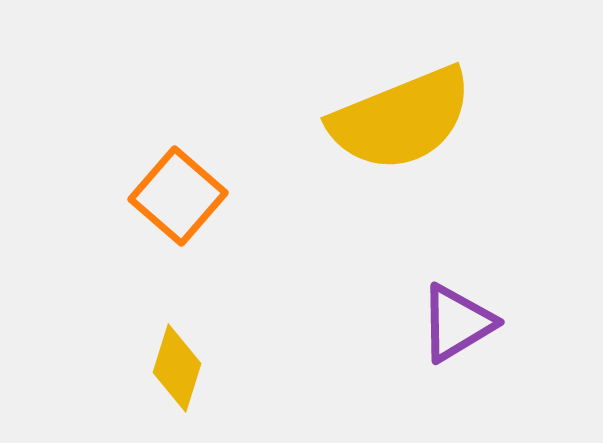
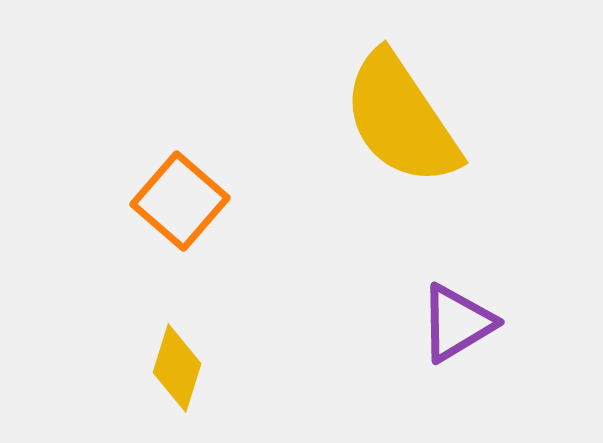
yellow semicircle: rotated 78 degrees clockwise
orange square: moved 2 px right, 5 px down
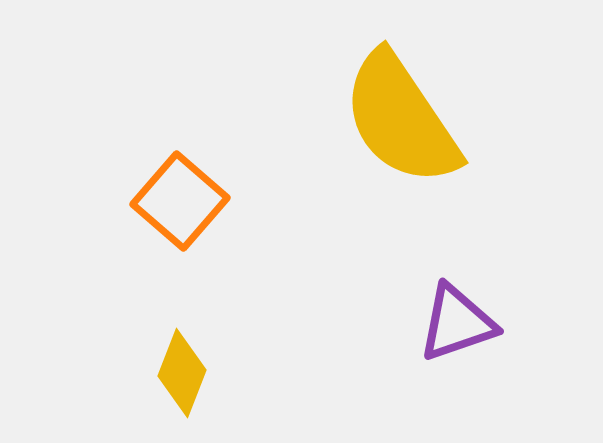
purple triangle: rotated 12 degrees clockwise
yellow diamond: moved 5 px right, 5 px down; rotated 4 degrees clockwise
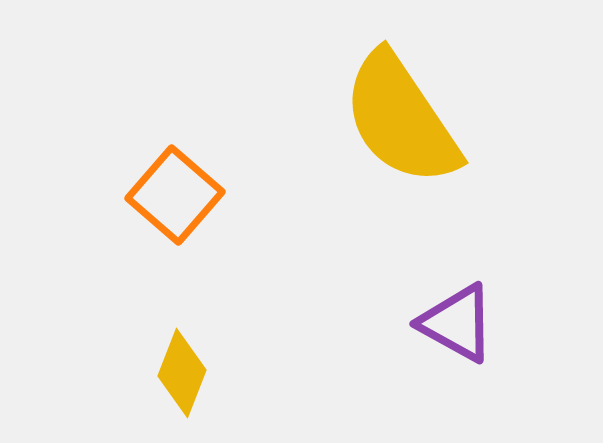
orange square: moved 5 px left, 6 px up
purple triangle: rotated 48 degrees clockwise
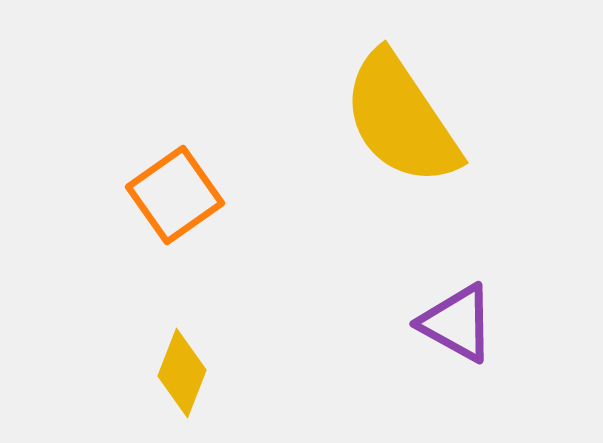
orange square: rotated 14 degrees clockwise
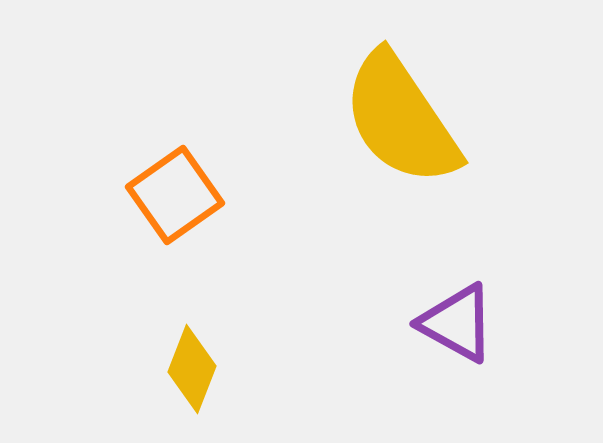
yellow diamond: moved 10 px right, 4 px up
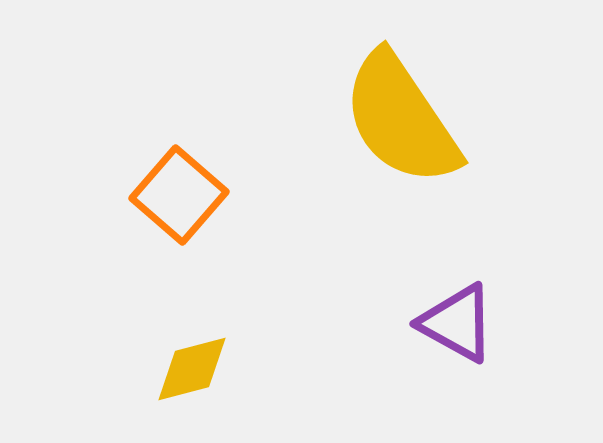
orange square: moved 4 px right; rotated 14 degrees counterclockwise
yellow diamond: rotated 54 degrees clockwise
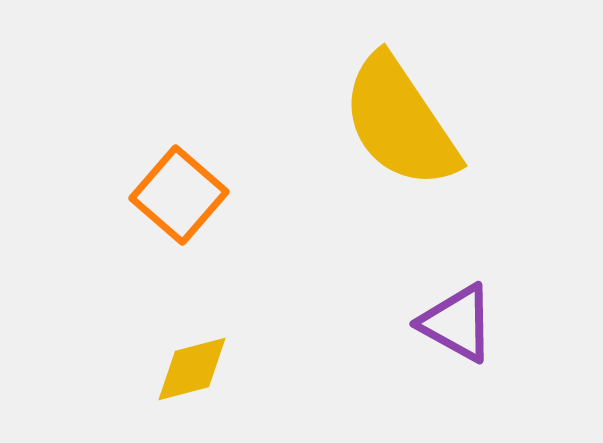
yellow semicircle: moved 1 px left, 3 px down
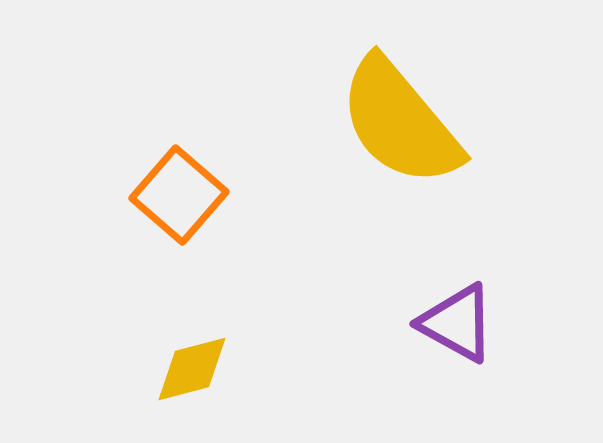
yellow semicircle: rotated 6 degrees counterclockwise
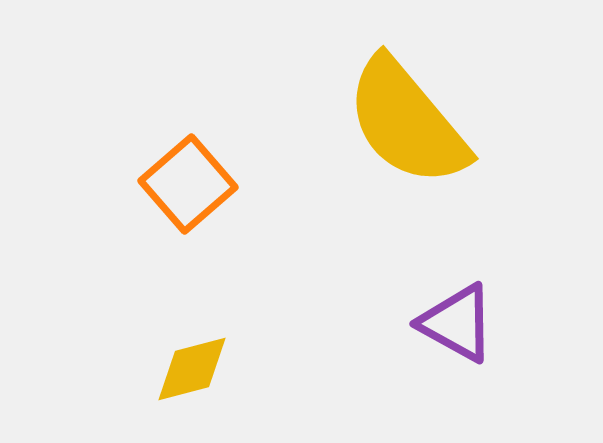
yellow semicircle: moved 7 px right
orange square: moved 9 px right, 11 px up; rotated 8 degrees clockwise
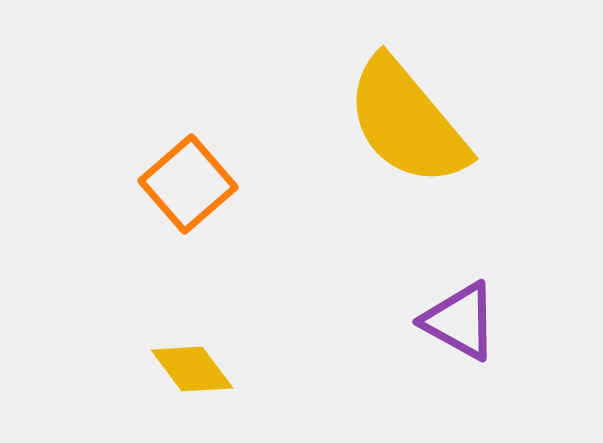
purple triangle: moved 3 px right, 2 px up
yellow diamond: rotated 68 degrees clockwise
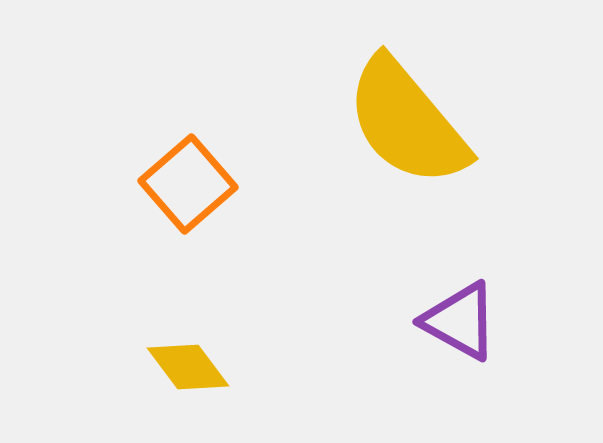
yellow diamond: moved 4 px left, 2 px up
